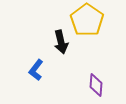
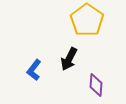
black arrow: moved 8 px right, 17 px down; rotated 40 degrees clockwise
blue L-shape: moved 2 px left
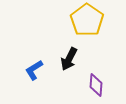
blue L-shape: rotated 20 degrees clockwise
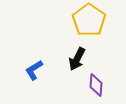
yellow pentagon: moved 2 px right
black arrow: moved 8 px right
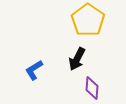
yellow pentagon: moved 1 px left
purple diamond: moved 4 px left, 3 px down
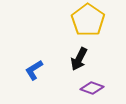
black arrow: moved 2 px right
purple diamond: rotated 75 degrees counterclockwise
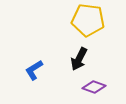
yellow pentagon: rotated 28 degrees counterclockwise
purple diamond: moved 2 px right, 1 px up
